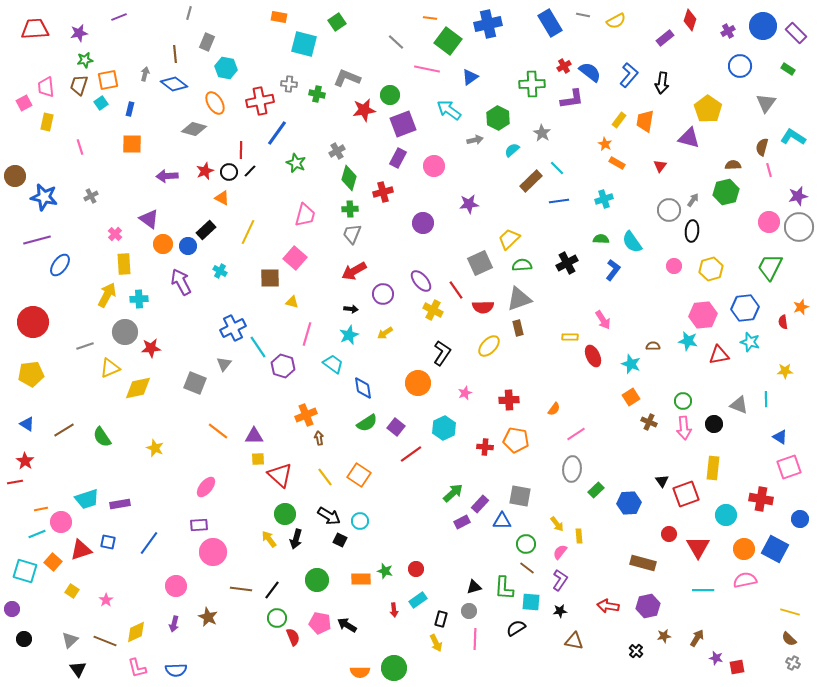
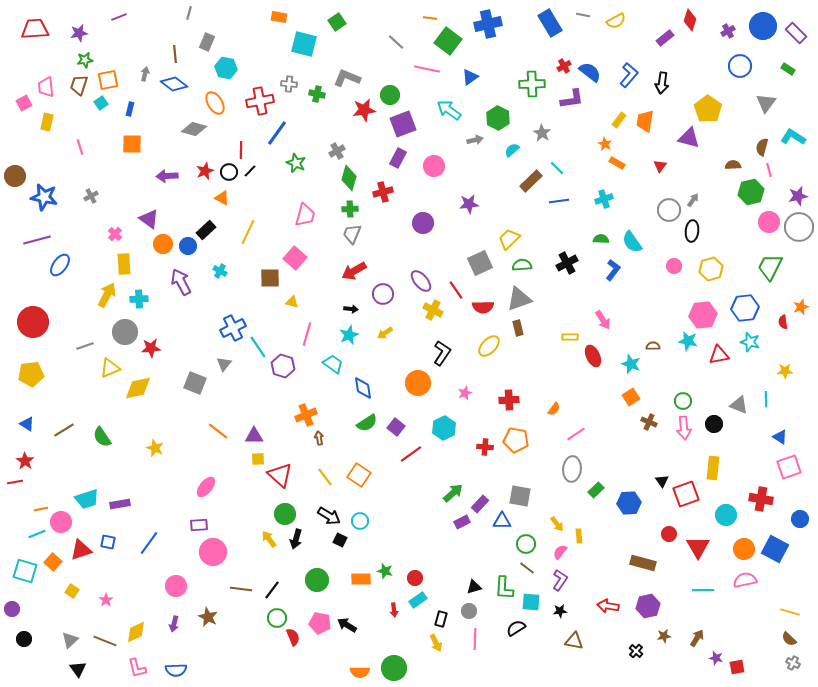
green hexagon at (726, 192): moved 25 px right
red circle at (416, 569): moved 1 px left, 9 px down
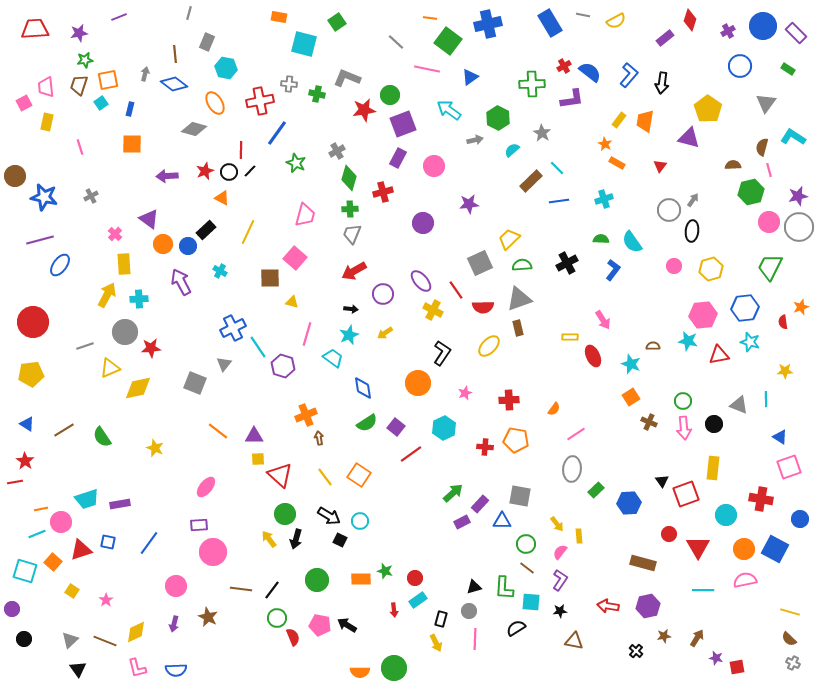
purple line at (37, 240): moved 3 px right
cyan trapezoid at (333, 364): moved 6 px up
pink pentagon at (320, 623): moved 2 px down
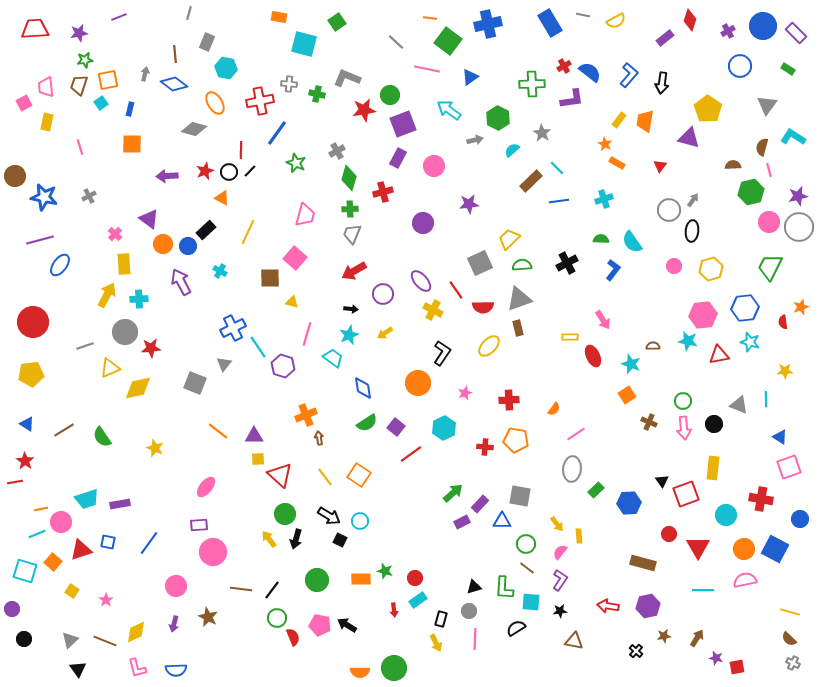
gray triangle at (766, 103): moved 1 px right, 2 px down
gray cross at (91, 196): moved 2 px left
orange square at (631, 397): moved 4 px left, 2 px up
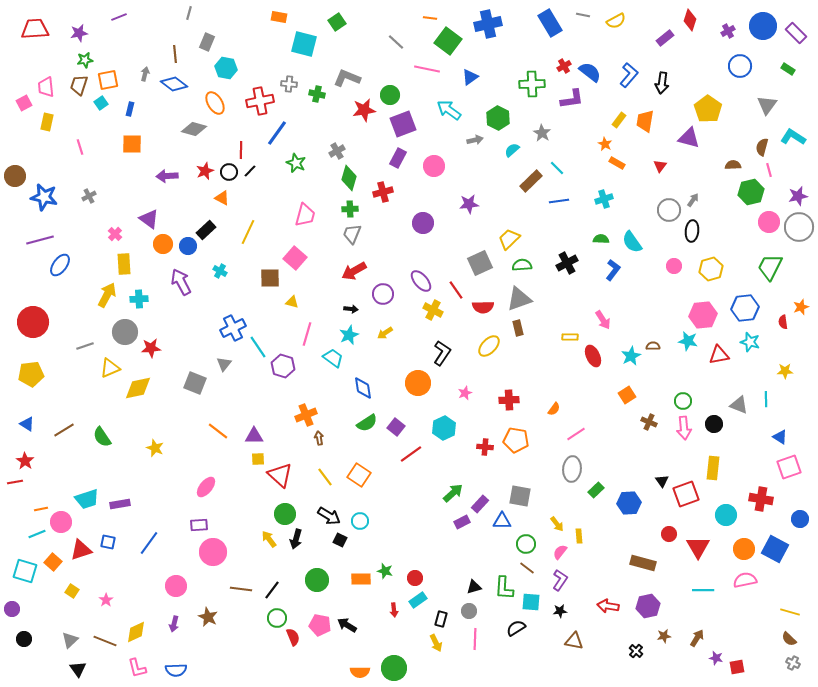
cyan star at (631, 364): moved 8 px up; rotated 24 degrees clockwise
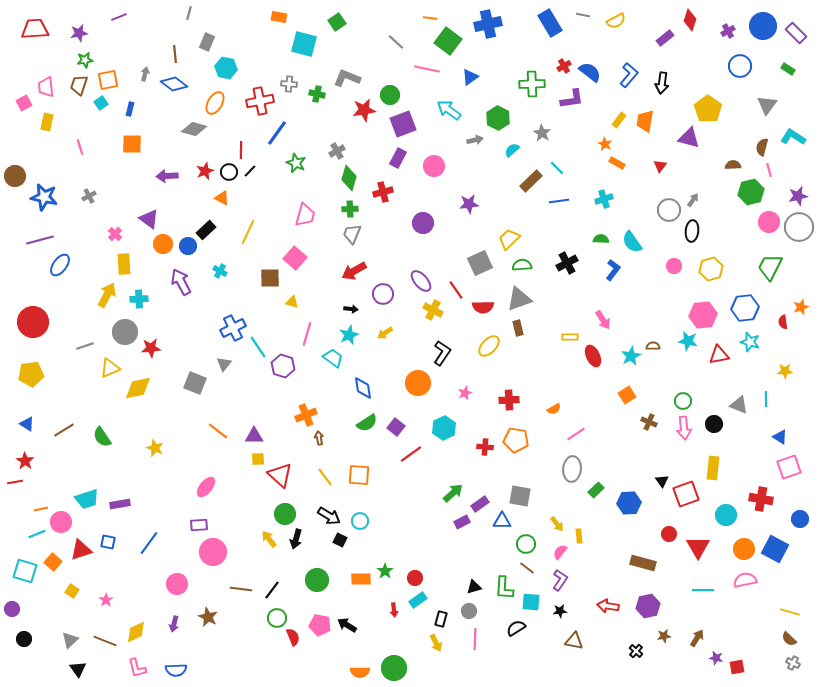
orange ellipse at (215, 103): rotated 60 degrees clockwise
orange semicircle at (554, 409): rotated 24 degrees clockwise
orange square at (359, 475): rotated 30 degrees counterclockwise
purple rectangle at (480, 504): rotated 12 degrees clockwise
green star at (385, 571): rotated 21 degrees clockwise
pink circle at (176, 586): moved 1 px right, 2 px up
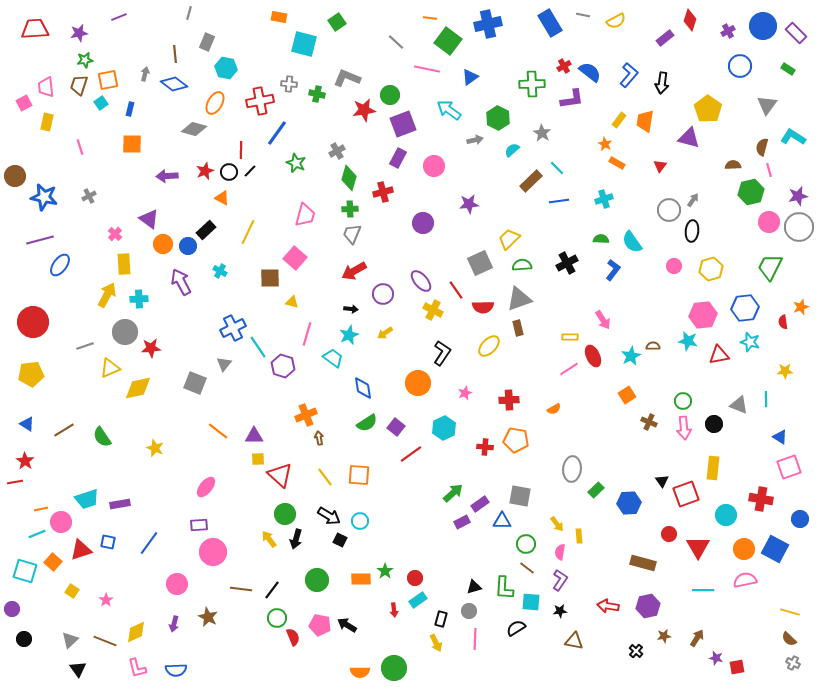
pink line at (576, 434): moved 7 px left, 65 px up
pink semicircle at (560, 552): rotated 28 degrees counterclockwise
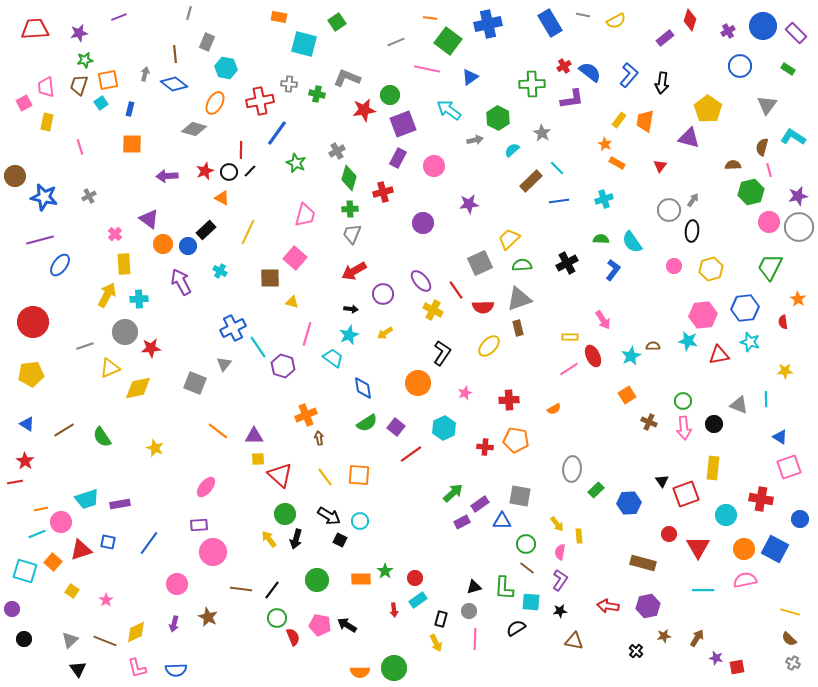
gray line at (396, 42): rotated 66 degrees counterclockwise
orange star at (801, 307): moved 3 px left, 8 px up; rotated 21 degrees counterclockwise
